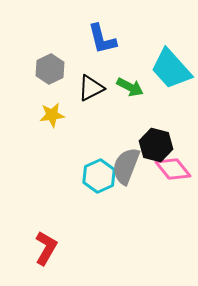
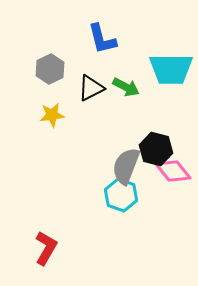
cyan trapezoid: rotated 48 degrees counterclockwise
green arrow: moved 4 px left
black hexagon: moved 4 px down
pink diamond: moved 2 px down
cyan hexagon: moved 22 px right, 19 px down; rotated 16 degrees counterclockwise
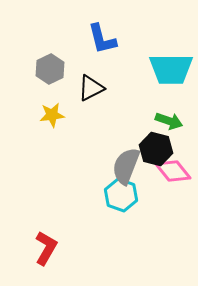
green arrow: moved 43 px right, 34 px down; rotated 8 degrees counterclockwise
